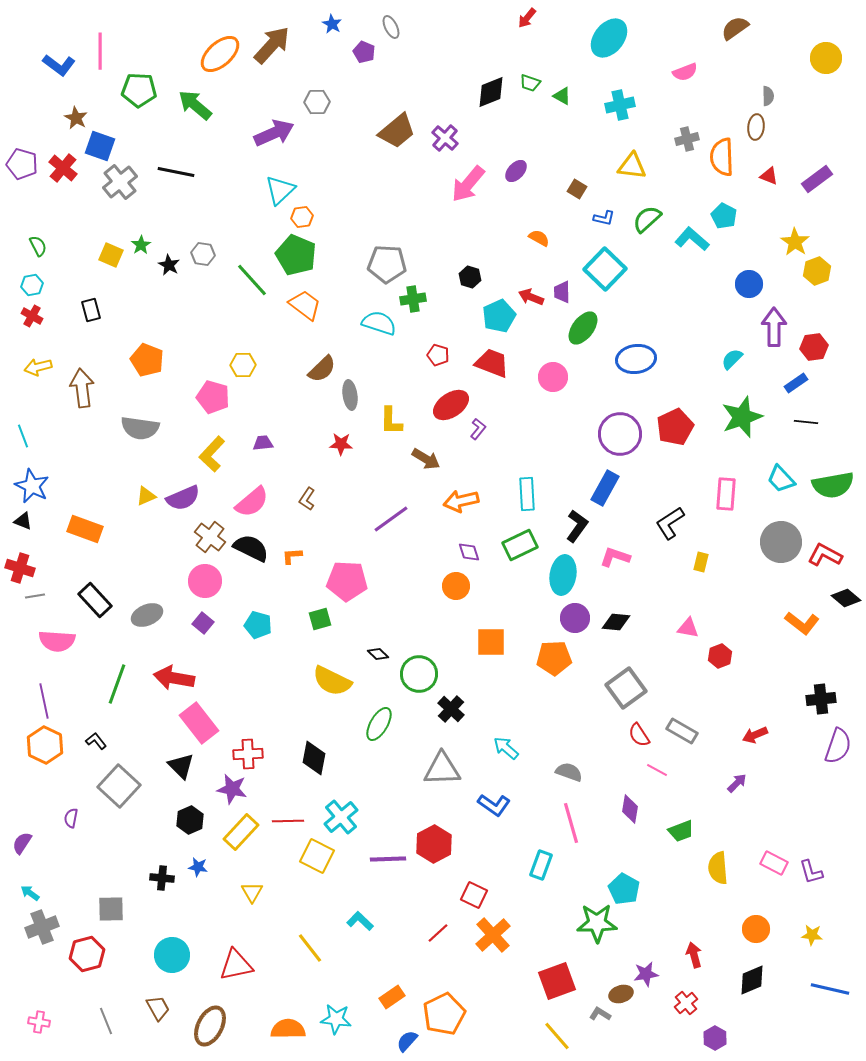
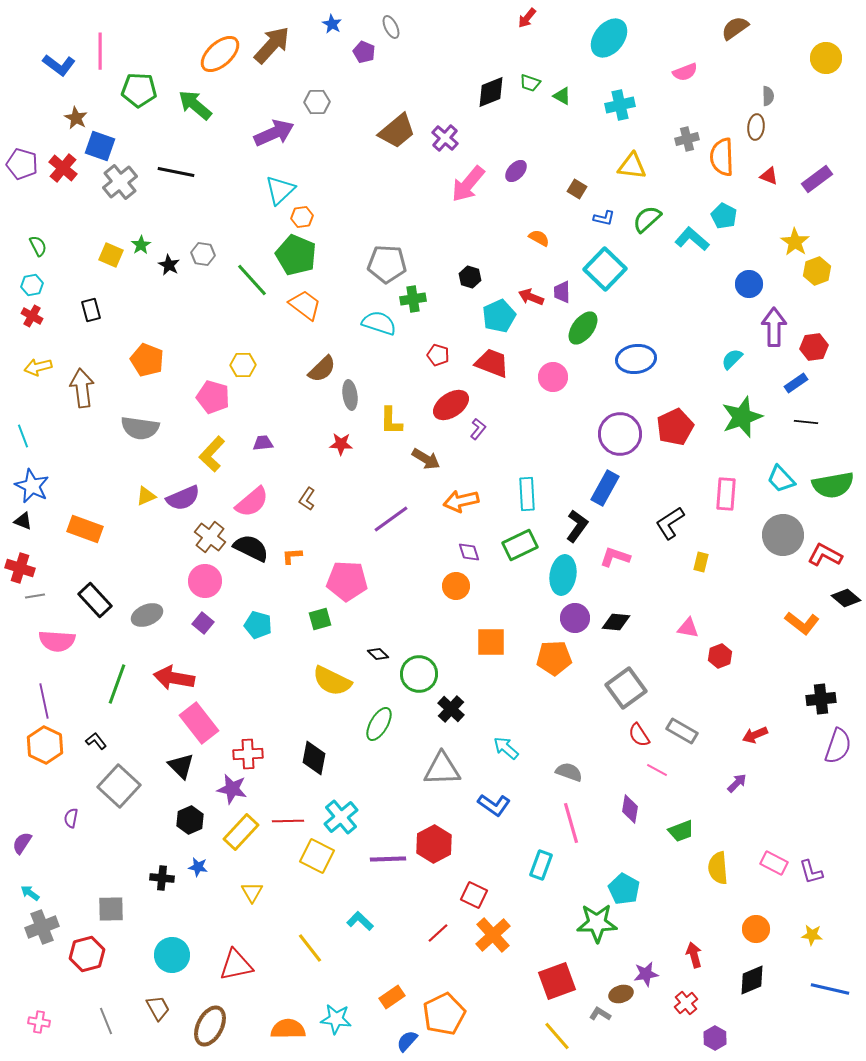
gray circle at (781, 542): moved 2 px right, 7 px up
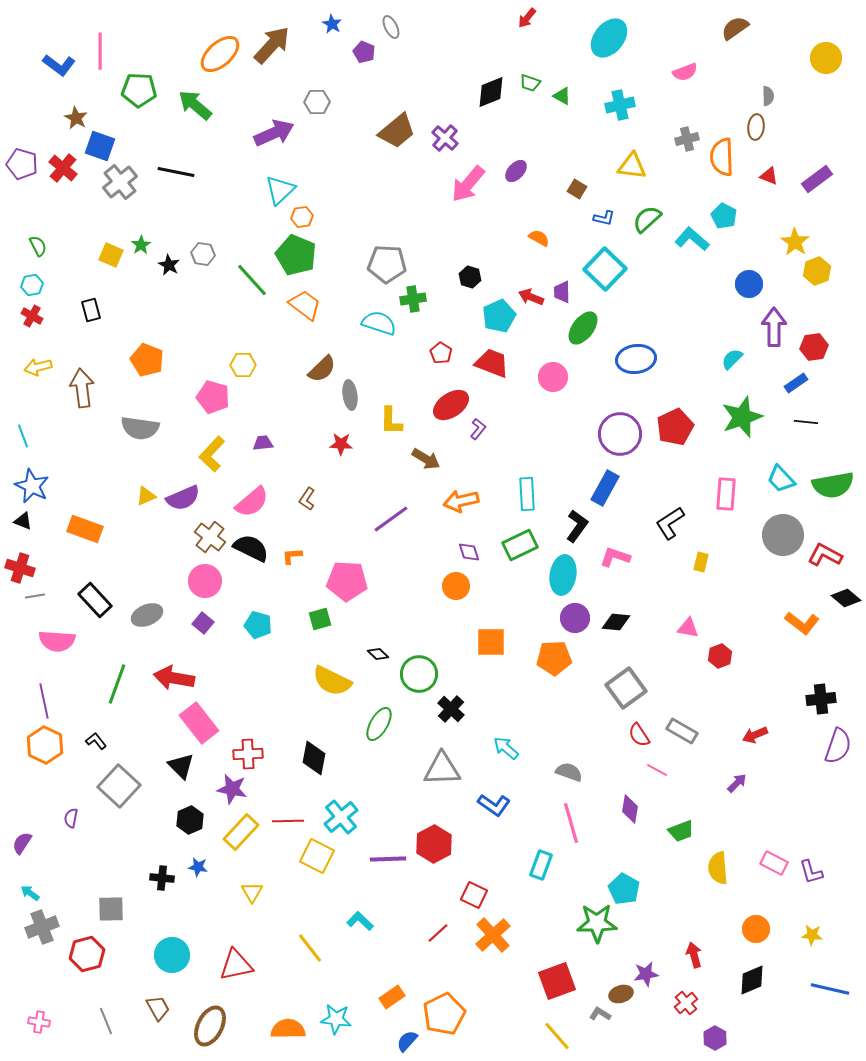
red pentagon at (438, 355): moved 3 px right, 2 px up; rotated 15 degrees clockwise
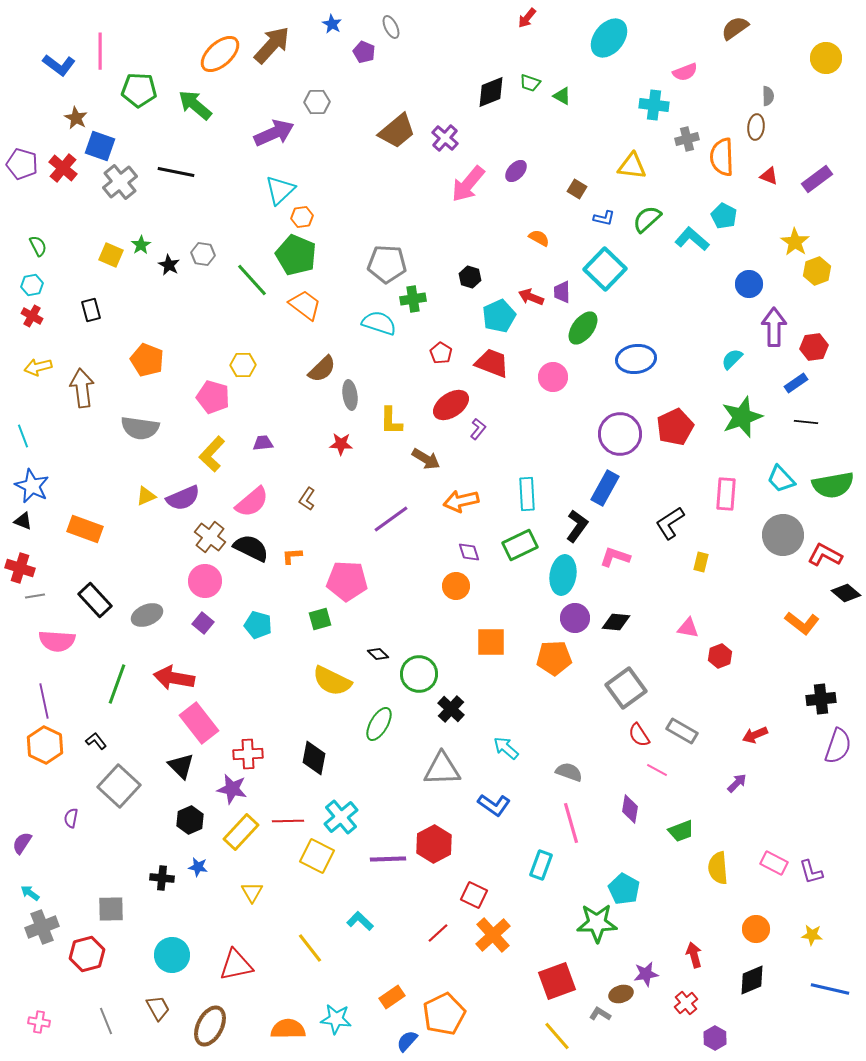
cyan cross at (620, 105): moved 34 px right; rotated 20 degrees clockwise
black diamond at (846, 598): moved 5 px up
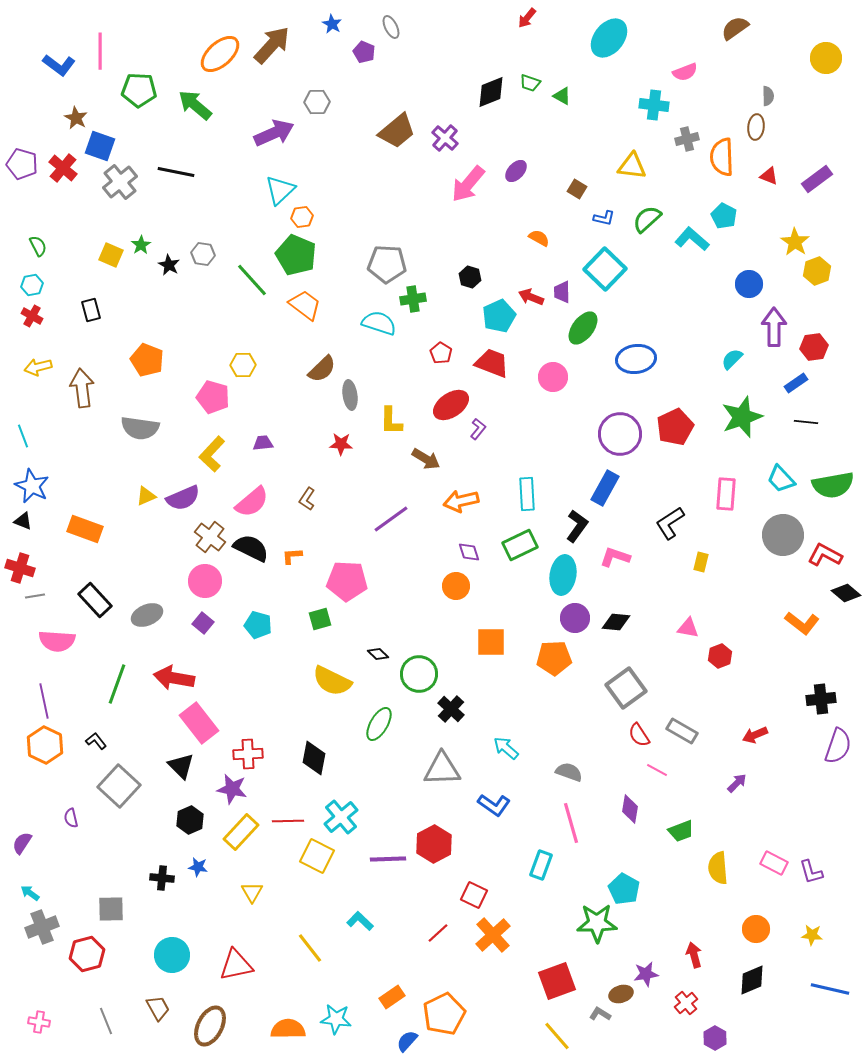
purple semicircle at (71, 818): rotated 24 degrees counterclockwise
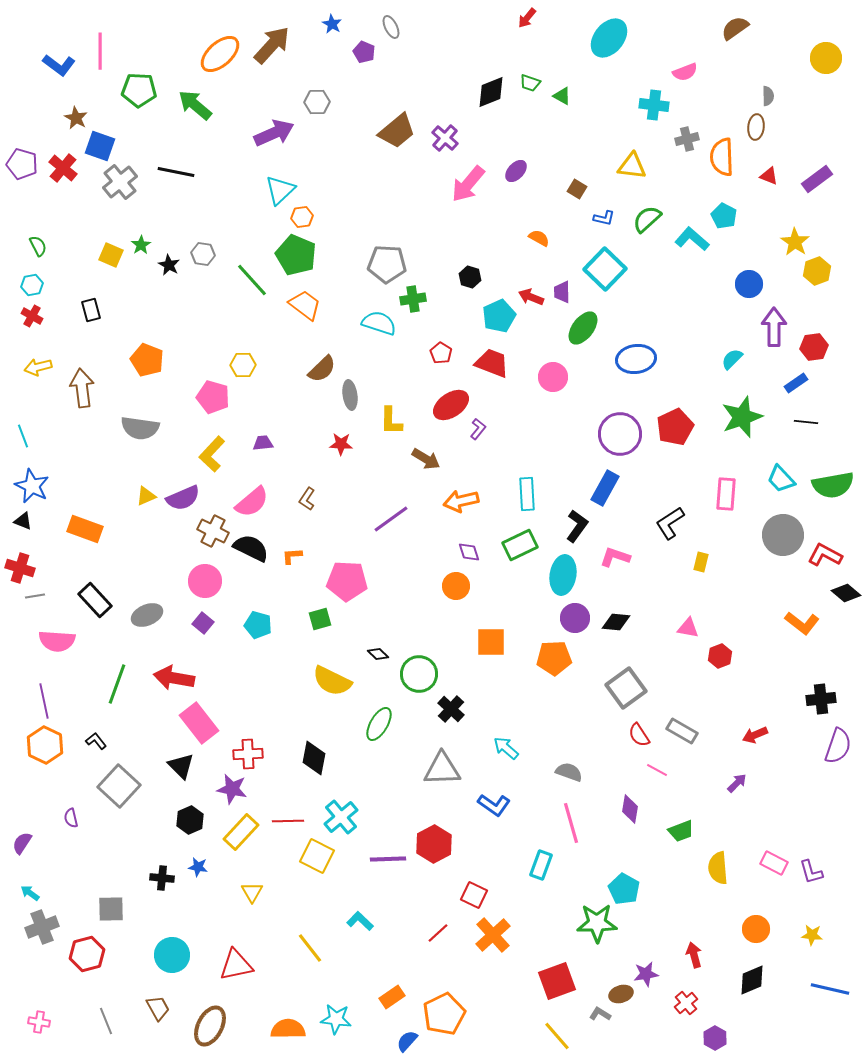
brown cross at (210, 537): moved 3 px right, 6 px up; rotated 12 degrees counterclockwise
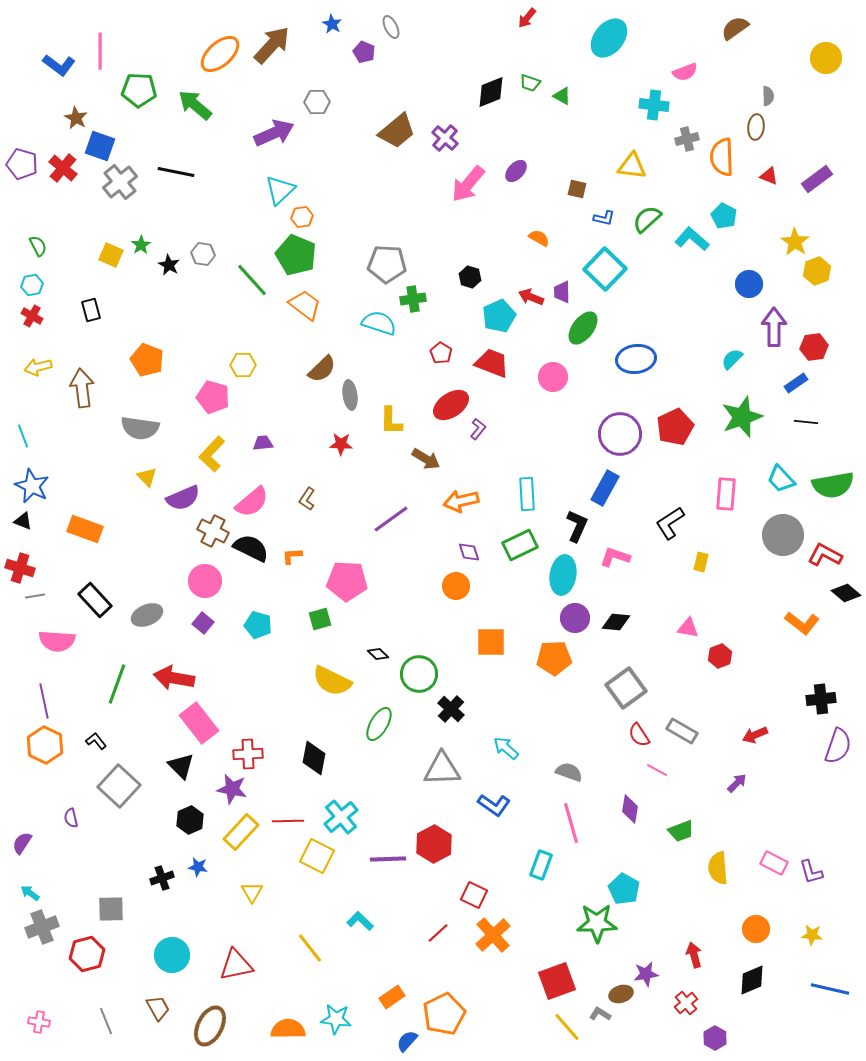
brown square at (577, 189): rotated 18 degrees counterclockwise
yellow triangle at (146, 496): moved 1 px right, 19 px up; rotated 50 degrees counterclockwise
black L-shape at (577, 526): rotated 12 degrees counterclockwise
black cross at (162, 878): rotated 25 degrees counterclockwise
yellow line at (557, 1036): moved 10 px right, 9 px up
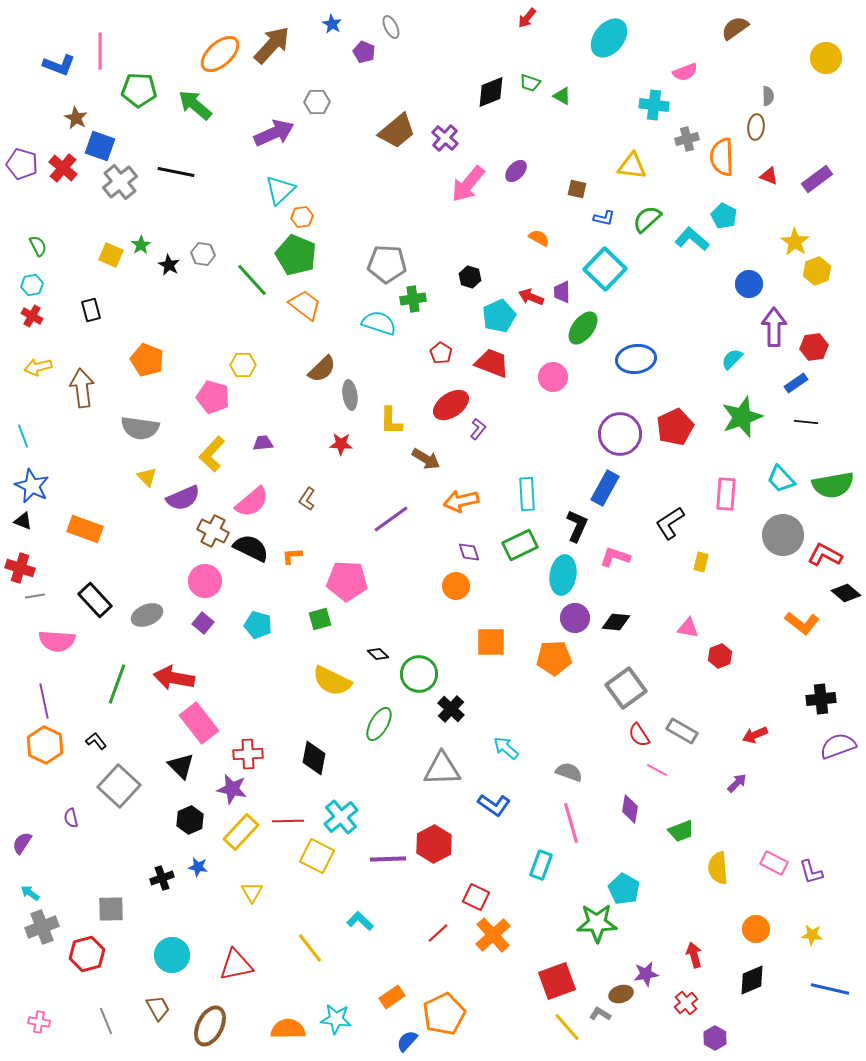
blue L-shape at (59, 65): rotated 16 degrees counterclockwise
purple semicircle at (838, 746): rotated 129 degrees counterclockwise
red square at (474, 895): moved 2 px right, 2 px down
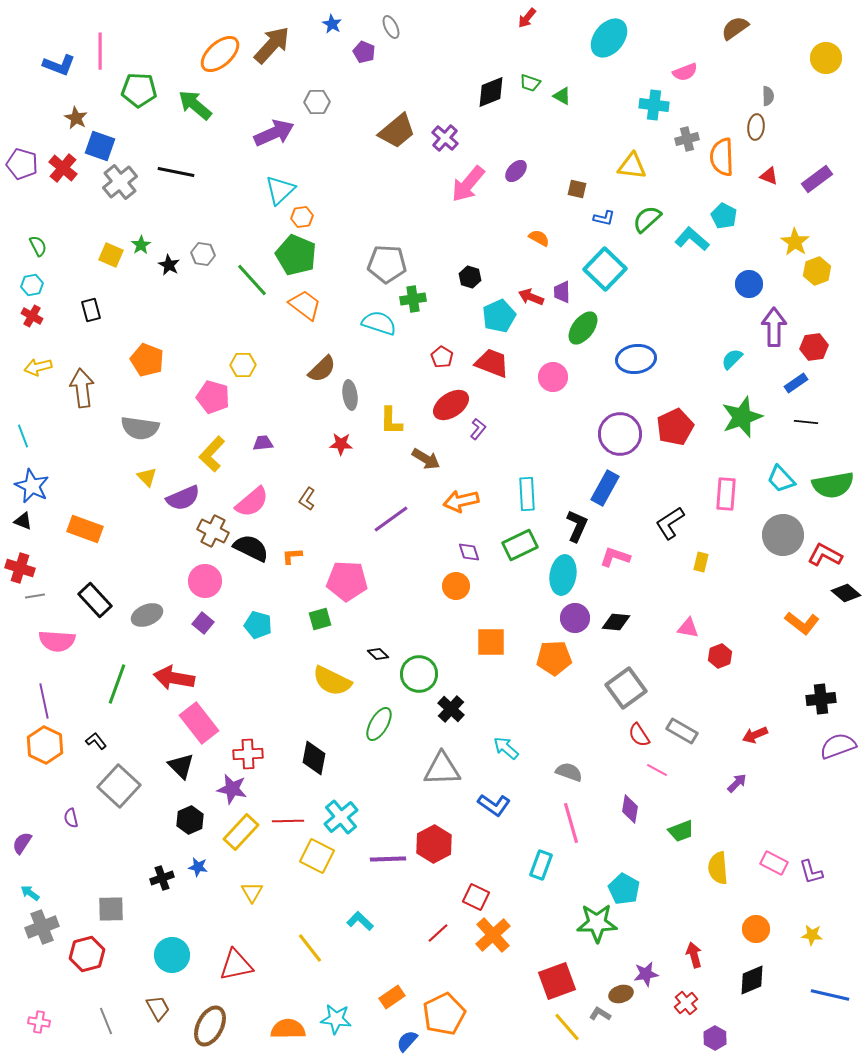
red pentagon at (441, 353): moved 1 px right, 4 px down
blue line at (830, 989): moved 6 px down
